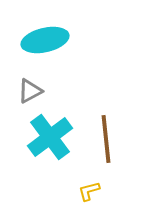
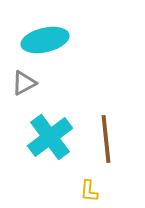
gray triangle: moved 6 px left, 8 px up
yellow L-shape: rotated 70 degrees counterclockwise
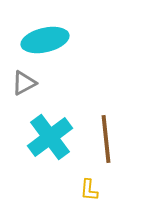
yellow L-shape: moved 1 px up
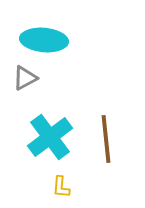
cyan ellipse: moved 1 px left; rotated 18 degrees clockwise
gray triangle: moved 1 px right, 5 px up
yellow L-shape: moved 28 px left, 3 px up
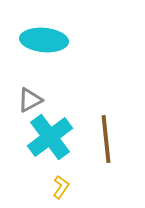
gray triangle: moved 5 px right, 22 px down
yellow L-shape: rotated 150 degrees counterclockwise
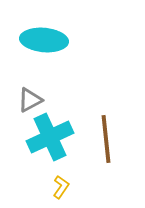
cyan cross: rotated 12 degrees clockwise
